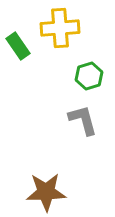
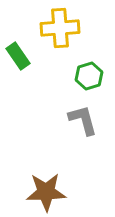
green rectangle: moved 10 px down
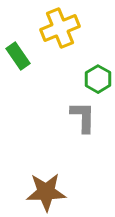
yellow cross: rotated 18 degrees counterclockwise
green hexagon: moved 9 px right, 3 px down; rotated 12 degrees counterclockwise
gray L-shape: moved 3 px up; rotated 16 degrees clockwise
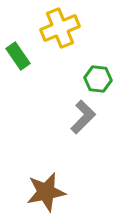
green hexagon: rotated 24 degrees counterclockwise
gray L-shape: rotated 44 degrees clockwise
brown star: rotated 9 degrees counterclockwise
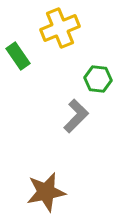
gray L-shape: moved 7 px left, 1 px up
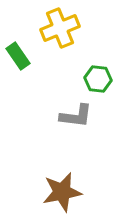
gray L-shape: rotated 52 degrees clockwise
brown star: moved 16 px right
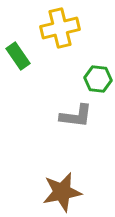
yellow cross: rotated 9 degrees clockwise
